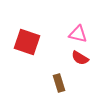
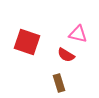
red semicircle: moved 14 px left, 3 px up
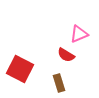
pink triangle: moved 1 px right; rotated 36 degrees counterclockwise
red square: moved 7 px left, 27 px down; rotated 8 degrees clockwise
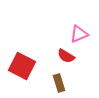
red semicircle: moved 1 px down
red square: moved 2 px right, 3 px up
